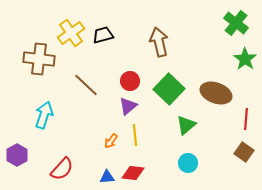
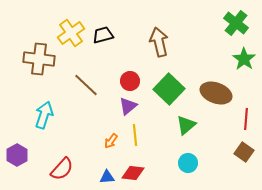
green star: moved 1 px left
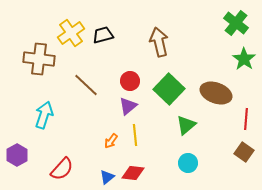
blue triangle: rotated 35 degrees counterclockwise
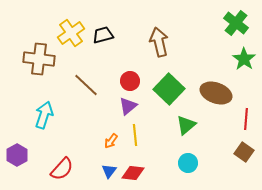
blue triangle: moved 2 px right, 6 px up; rotated 14 degrees counterclockwise
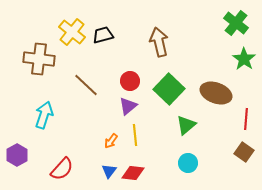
yellow cross: moved 1 px right, 1 px up; rotated 16 degrees counterclockwise
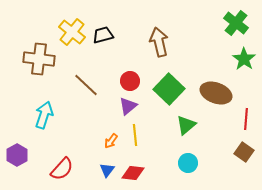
blue triangle: moved 2 px left, 1 px up
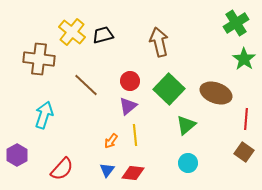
green cross: rotated 20 degrees clockwise
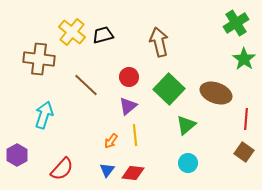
red circle: moved 1 px left, 4 px up
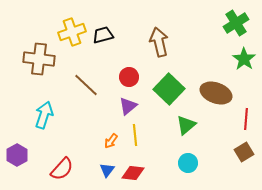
yellow cross: rotated 32 degrees clockwise
brown square: rotated 24 degrees clockwise
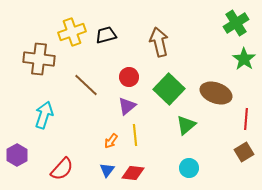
black trapezoid: moved 3 px right
purple triangle: moved 1 px left
cyan circle: moved 1 px right, 5 px down
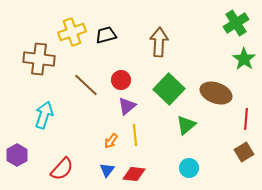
brown arrow: rotated 16 degrees clockwise
red circle: moved 8 px left, 3 px down
red diamond: moved 1 px right, 1 px down
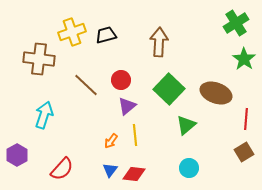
blue triangle: moved 3 px right
